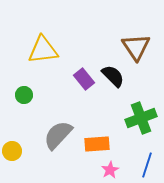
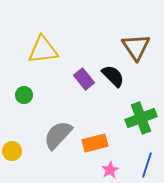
orange rectangle: moved 2 px left, 1 px up; rotated 10 degrees counterclockwise
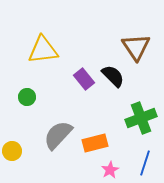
green circle: moved 3 px right, 2 px down
blue line: moved 2 px left, 2 px up
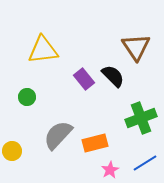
blue line: rotated 40 degrees clockwise
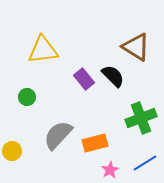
brown triangle: rotated 24 degrees counterclockwise
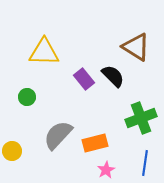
yellow triangle: moved 1 px right, 2 px down; rotated 8 degrees clockwise
blue line: rotated 50 degrees counterclockwise
pink star: moved 4 px left
